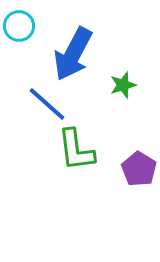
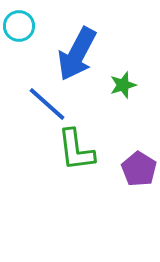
blue arrow: moved 4 px right
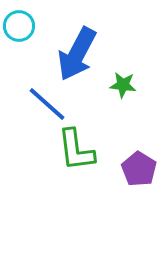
green star: rotated 24 degrees clockwise
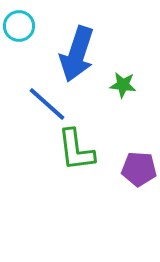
blue arrow: rotated 10 degrees counterclockwise
purple pentagon: rotated 28 degrees counterclockwise
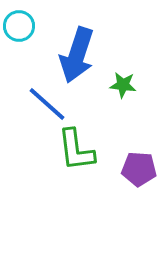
blue arrow: moved 1 px down
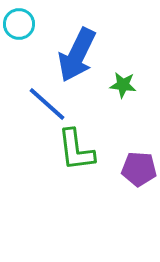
cyan circle: moved 2 px up
blue arrow: rotated 8 degrees clockwise
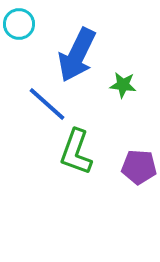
green L-shape: moved 2 px down; rotated 27 degrees clockwise
purple pentagon: moved 2 px up
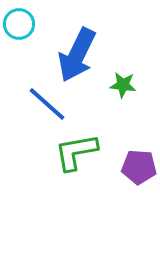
green L-shape: rotated 60 degrees clockwise
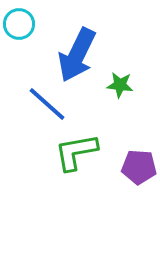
green star: moved 3 px left
